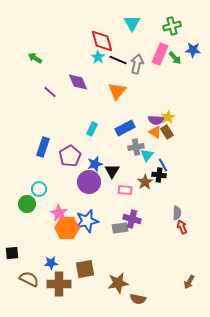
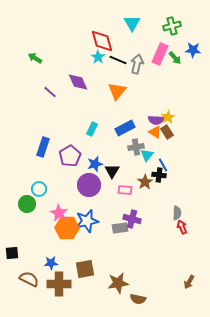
purple circle at (89, 182): moved 3 px down
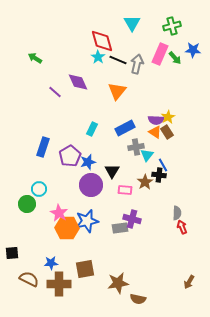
purple line at (50, 92): moved 5 px right
blue star at (95, 164): moved 7 px left, 2 px up
purple circle at (89, 185): moved 2 px right
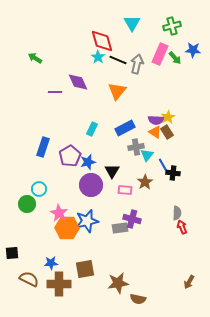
purple line at (55, 92): rotated 40 degrees counterclockwise
black cross at (159, 175): moved 14 px right, 2 px up
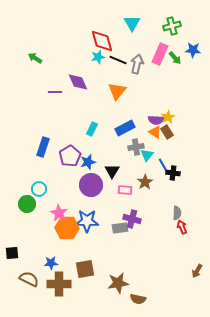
cyan star at (98, 57): rotated 24 degrees clockwise
blue star at (87, 221): rotated 15 degrees clockwise
brown arrow at (189, 282): moved 8 px right, 11 px up
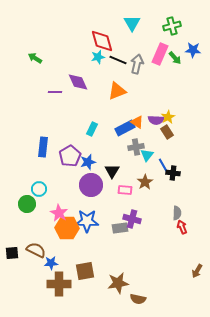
orange triangle at (117, 91): rotated 30 degrees clockwise
orange triangle at (155, 132): moved 18 px left, 10 px up
blue rectangle at (43, 147): rotated 12 degrees counterclockwise
brown square at (85, 269): moved 2 px down
brown semicircle at (29, 279): moved 7 px right, 29 px up
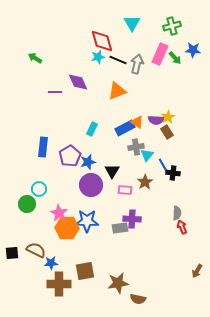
purple cross at (132, 219): rotated 12 degrees counterclockwise
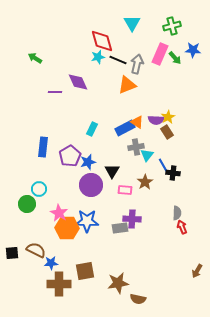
orange triangle at (117, 91): moved 10 px right, 6 px up
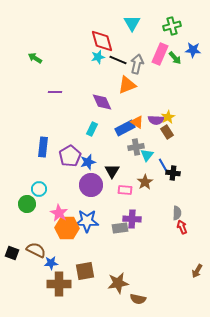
purple diamond at (78, 82): moved 24 px right, 20 px down
black square at (12, 253): rotated 24 degrees clockwise
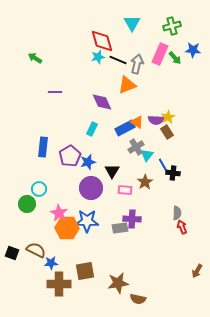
gray cross at (136, 147): rotated 21 degrees counterclockwise
purple circle at (91, 185): moved 3 px down
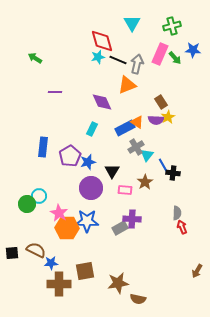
brown rectangle at (167, 132): moved 6 px left, 30 px up
cyan circle at (39, 189): moved 7 px down
gray rectangle at (120, 228): rotated 21 degrees counterclockwise
black square at (12, 253): rotated 24 degrees counterclockwise
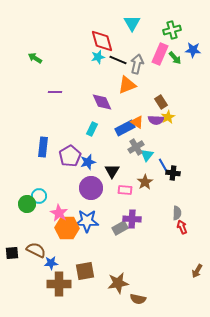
green cross at (172, 26): moved 4 px down
